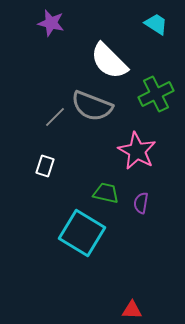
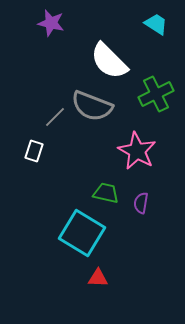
white rectangle: moved 11 px left, 15 px up
red triangle: moved 34 px left, 32 px up
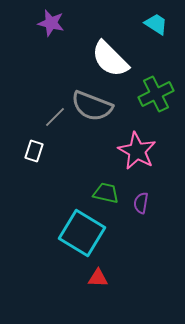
white semicircle: moved 1 px right, 2 px up
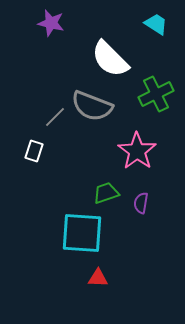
pink star: rotated 6 degrees clockwise
green trapezoid: rotated 32 degrees counterclockwise
cyan square: rotated 27 degrees counterclockwise
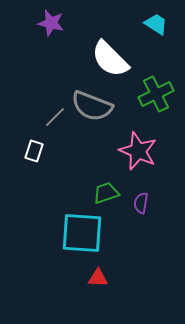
pink star: moved 1 px right; rotated 12 degrees counterclockwise
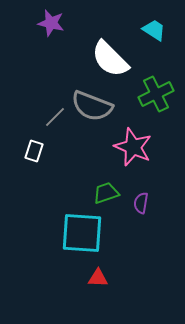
cyan trapezoid: moved 2 px left, 6 px down
pink star: moved 5 px left, 4 px up
